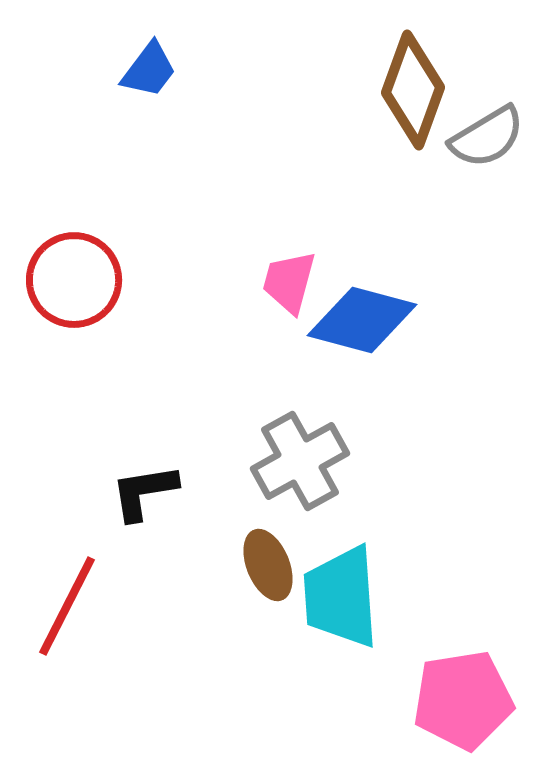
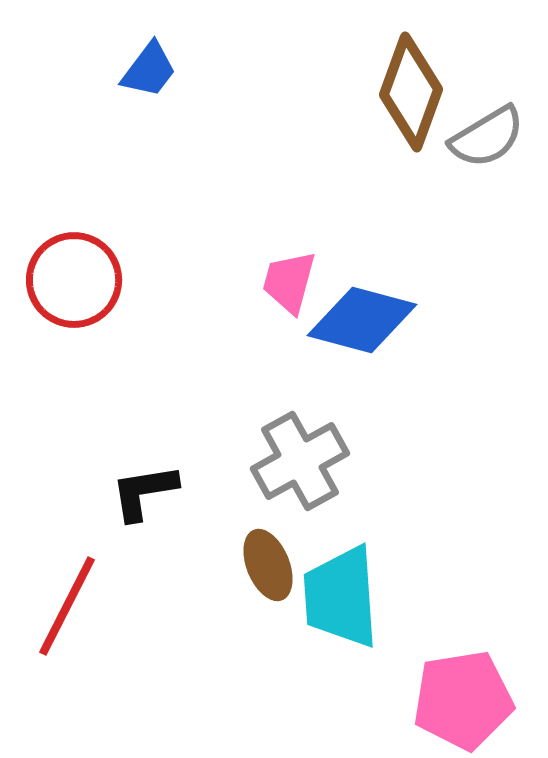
brown diamond: moved 2 px left, 2 px down
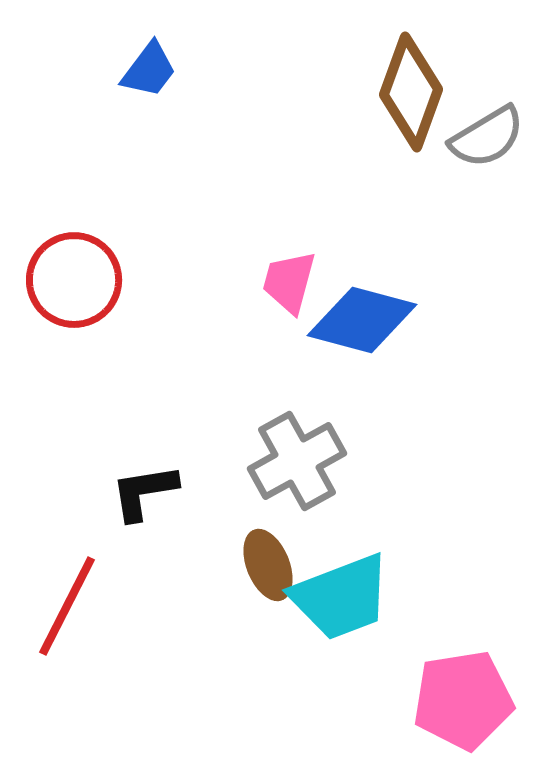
gray cross: moved 3 px left
cyan trapezoid: rotated 107 degrees counterclockwise
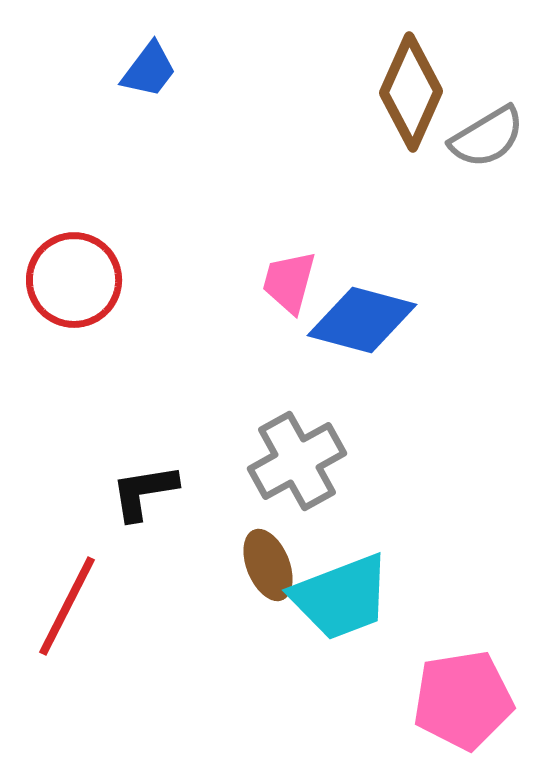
brown diamond: rotated 4 degrees clockwise
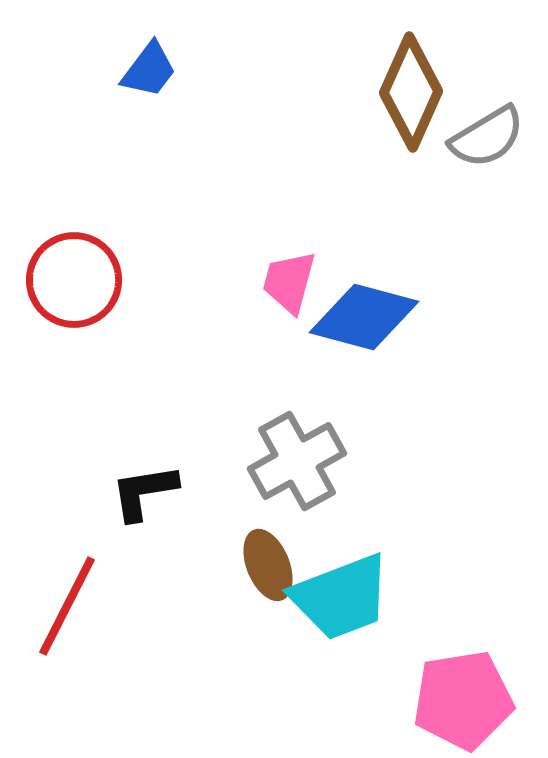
blue diamond: moved 2 px right, 3 px up
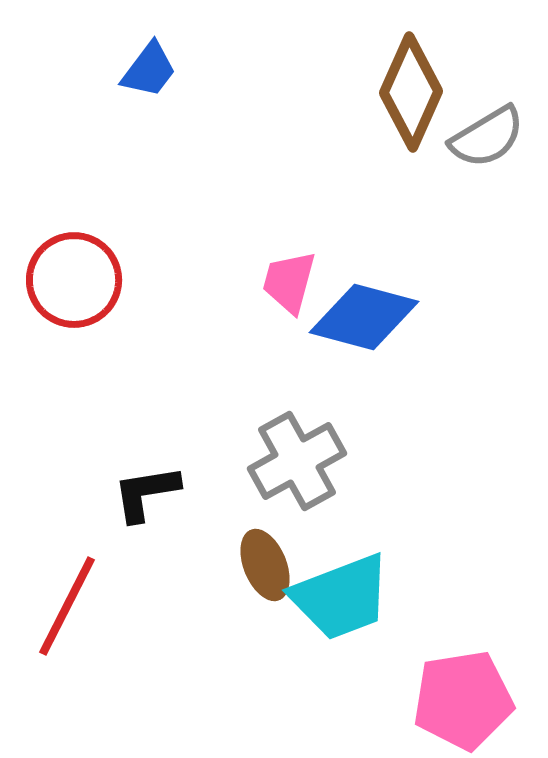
black L-shape: moved 2 px right, 1 px down
brown ellipse: moved 3 px left
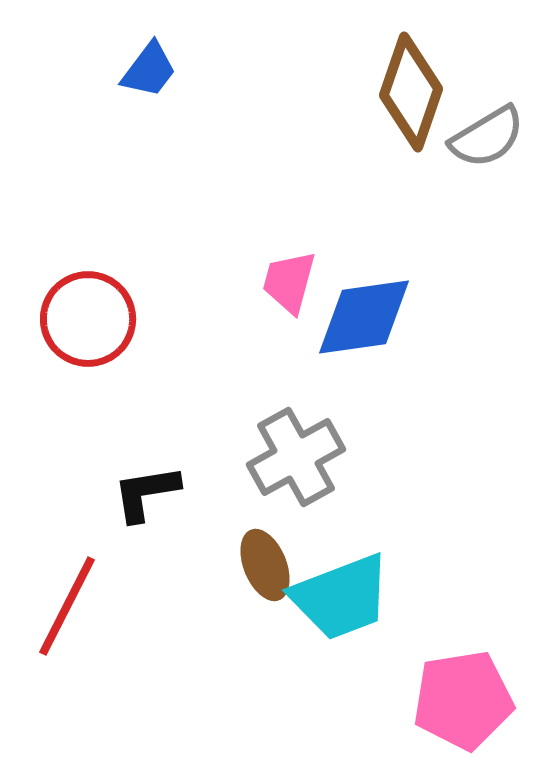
brown diamond: rotated 5 degrees counterclockwise
red circle: moved 14 px right, 39 px down
blue diamond: rotated 23 degrees counterclockwise
gray cross: moved 1 px left, 4 px up
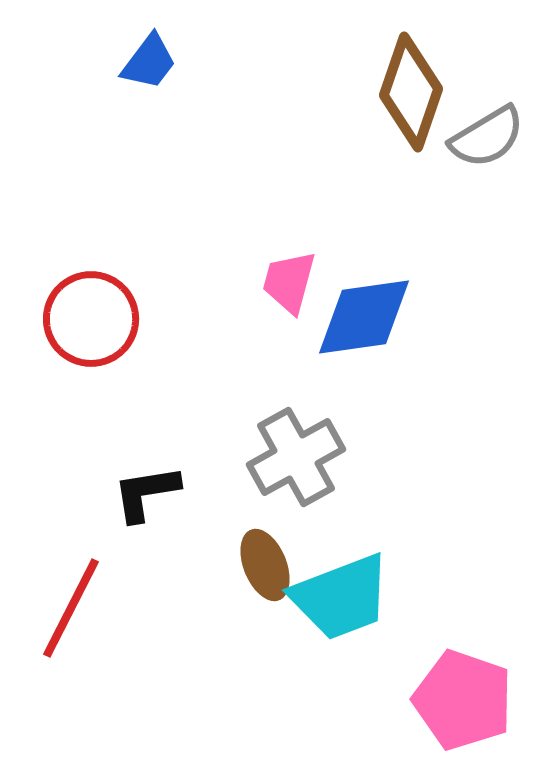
blue trapezoid: moved 8 px up
red circle: moved 3 px right
red line: moved 4 px right, 2 px down
pink pentagon: rotated 28 degrees clockwise
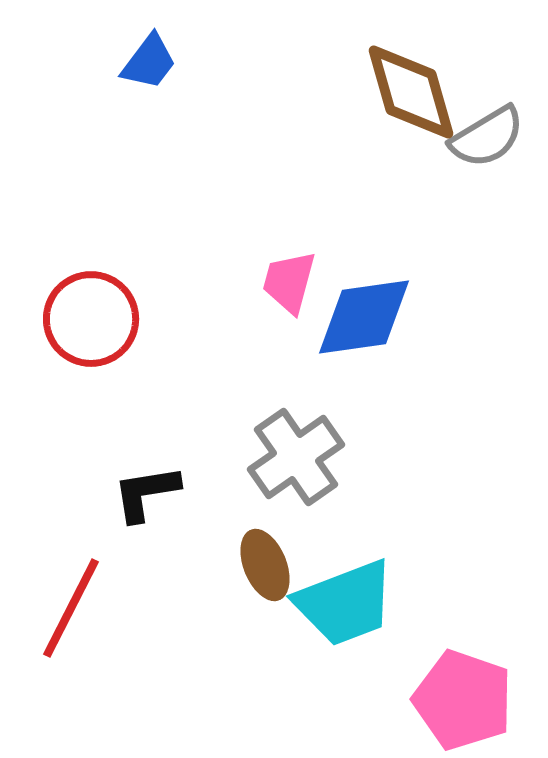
brown diamond: rotated 35 degrees counterclockwise
gray cross: rotated 6 degrees counterclockwise
cyan trapezoid: moved 4 px right, 6 px down
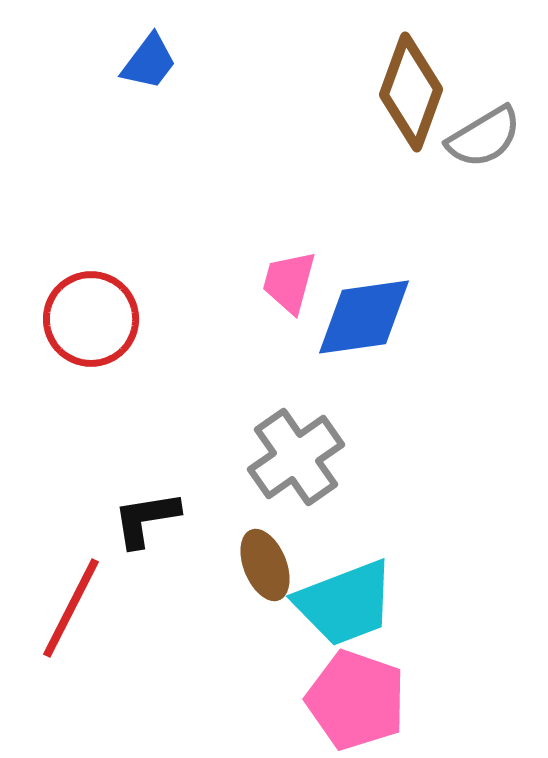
brown diamond: rotated 36 degrees clockwise
gray semicircle: moved 3 px left
black L-shape: moved 26 px down
pink pentagon: moved 107 px left
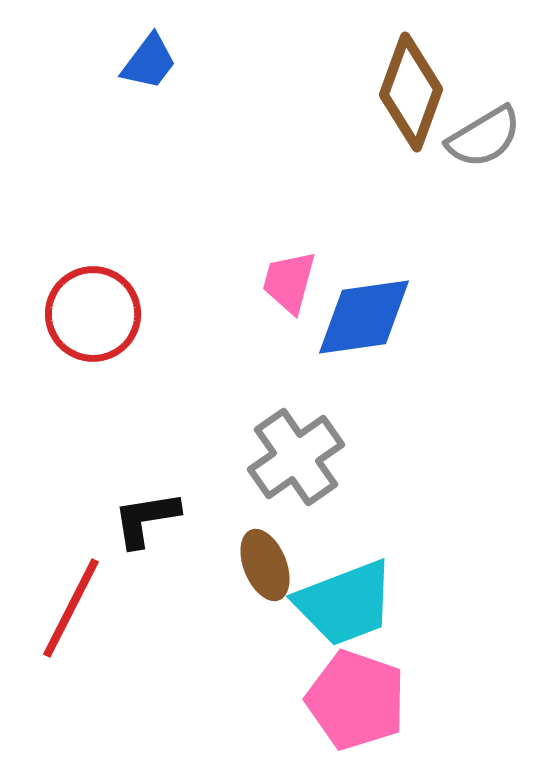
red circle: moved 2 px right, 5 px up
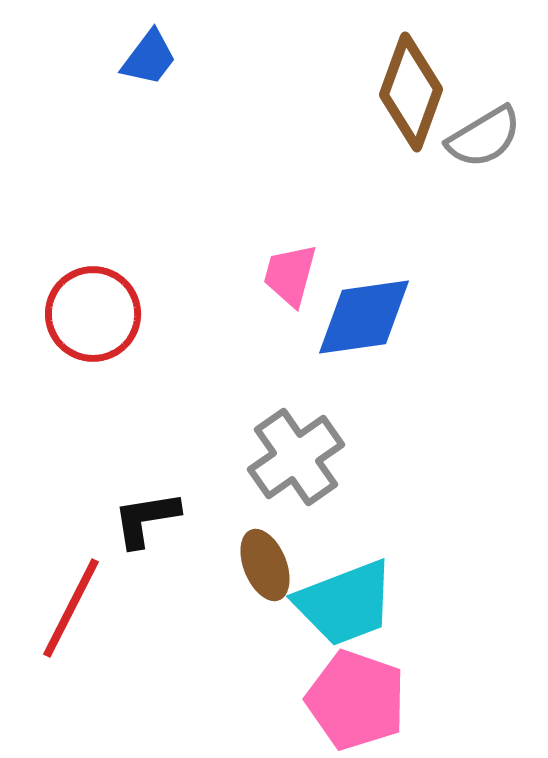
blue trapezoid: moved 4 px up
pink trapezoid: moved 1 px right, 7 px up
